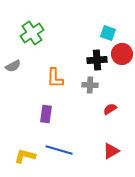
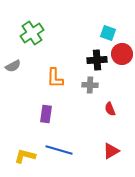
red semicircle: rotated 80 degrees counterclockwise
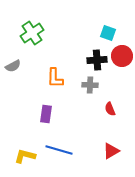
red circle: moved 2 px down
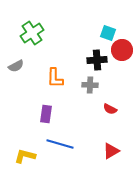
red circle: moved 6 px up
gray semicircle: moved 3 px right
red semicircle: rotated 40 degrees counterclockwise
blue line: moved 1 px right, 6 px up
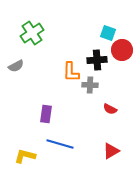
orange L-shape: moved 16 px right, 6 px up
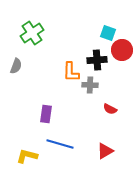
gray semicircle: rotated 42 degrees counterclockwise
red triangle: moved 6 px left
yellow L-shape: moved 2 px right
